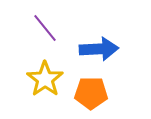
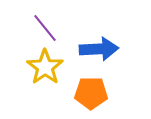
yellow star: moved 12 px up
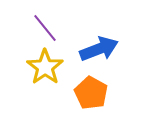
blue arrow: rotated 18 degrees counterclockwise
orange pentagon: rotated 28 degrees clockwise
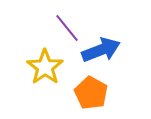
purple line: moved 22 px right
blue arrow: moved 2 px right, 1 px down
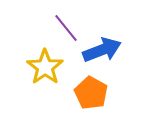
purple line: moved 1 px left
blue arrow: moved 1 px right
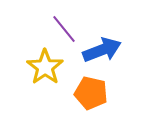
purple line: moved 2 px left, 1 px down
orange pentagon: rotated 16 degrees counterclockwise
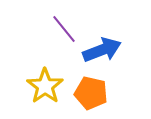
yellow star: moved 19 px down
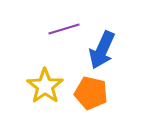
purple line: rotated 68 degrees counterclockwise
blue arrow: rotated 135 degrees clockwise
